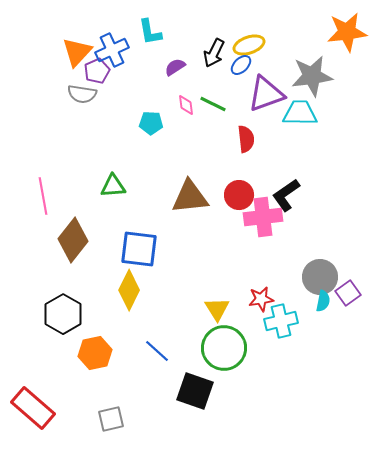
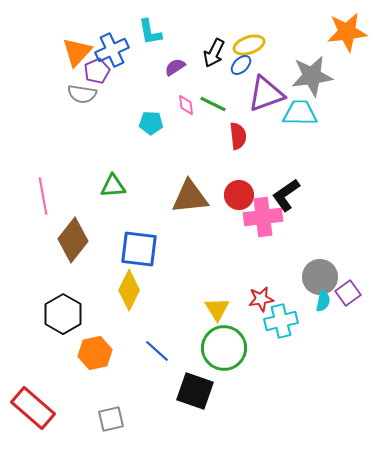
red semicircle: moved 8 px left, 3 px up
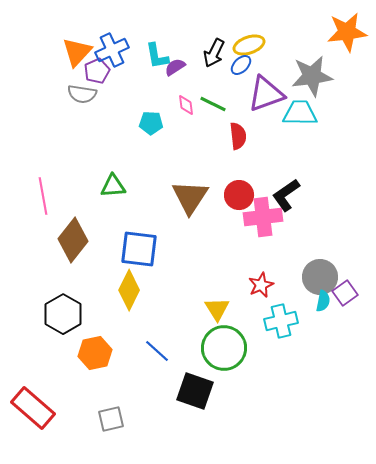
cyan L-shape: moved 7 px right, 24 px down
brown triangle: rotated 51 degrees counterclockwise
purple square: moved 3 px left
red star: moved 14 px up; rotated 15 degrees counterclockwise
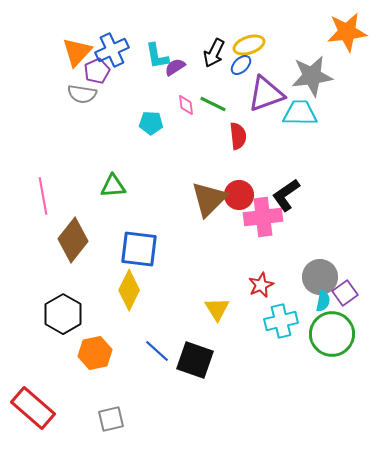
brown triangle: moved 19 px right, 2 px down; rotated 12 degrees clockwise
green circle: moved 108 px right, 14 px up
black square: moved 31 px up
